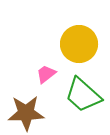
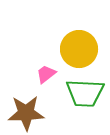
yellow circle: moved 5 px down
green trapezoid: moved 2 px right, 2 px up; rotated 39 degrees counterclockwise
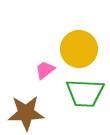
pink trapezoid: moved 1 px left, 4 px up
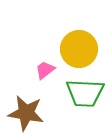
brown star: rotated 12 degrees clockwise
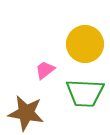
yellow circle: moved 6 px right, 5 px up
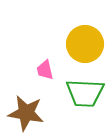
pink trapezoid: rotated 65 degrees counterclockwise
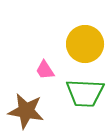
pink trapezoid: rotated 20 degrees counterclockwise
brown star: moved 2 px up
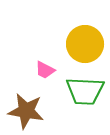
pink trapezoid: rotated 30 degrees counterclockwise
green trapezoid: moved 2 px up
